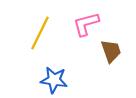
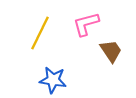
brown trapezoid: rotated 15 degrees counterclockwise
blue star: moved 1 px left
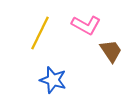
pink L-shape: moved 1 px down; rotated 136 degrees counterclockwise
blue star: rotated 8 degrees clockwise
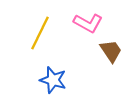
pink L-shape: moved 2 px right, 2 px up
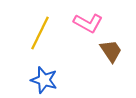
blue star: moved 9 px left
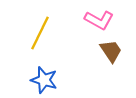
pink L-shape: moved 11 px right, 3 px up
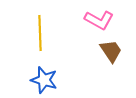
yellow line: rotated 28 degrees counterclockwise
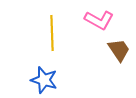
yellow line: moved 12 px right
brown trapezoid: moved 8 px right, 1 px up
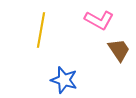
yellow line: moved 11 px left, 3 px up; rotated 12 degrees clockwise
blue star: moved 20 px right
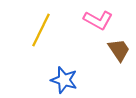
pink L-shape: moved 1 px left
yellow line: rotated 16 degrees clockwise
